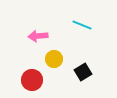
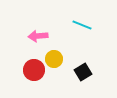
red circle: moved 2 px right, 10 px up
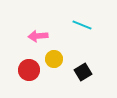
red circle: moved 5 px left
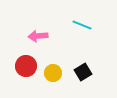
yellow circle: moved 1 px left, 14 px down
red circle: moved 3 px left, 4 px up
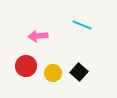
black square: moved 4 px left; rotated 18 degrees counterclockwise
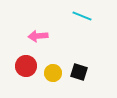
cyan line: moved 9 px up
black square: rotated 24 degrees counterclockwise
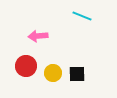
black square: moved 2 px left, 2 px down; rotated 18 degrees counterclockwise
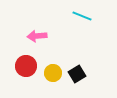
pink arrow: moved 1 px left
black square: rotated 30 degrees counterclockwise
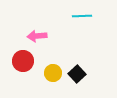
cyan line: rotated 24 degrees counterclockwise
red circle: moved 3 px left, 5 px up
black square: rotated 12 degrees counterclockwise
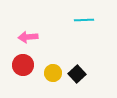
cyan line: moved 2 px right, 4 px down
pink arrow: moved 9 px left, 1 px down
red circle: moved 4 px down
